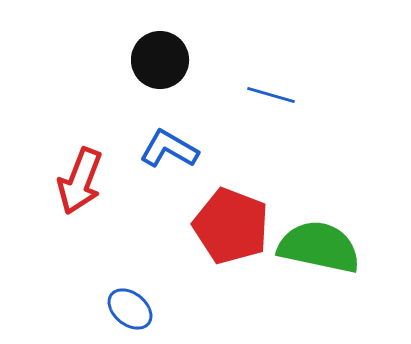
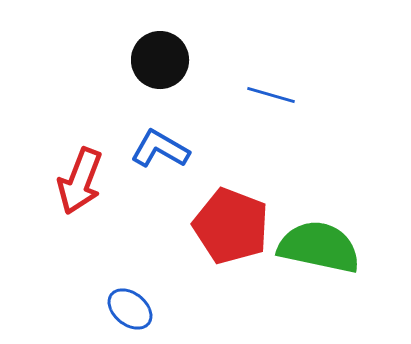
blue L-shape: moved 9 px left
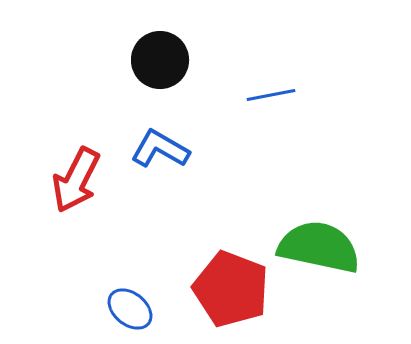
blue line: rotated 27 degrees counterclockwise
red arrow: moved 4 px left, 1 px up; rotated 6 degrees clockwise
red pentagon: moved 63 px down
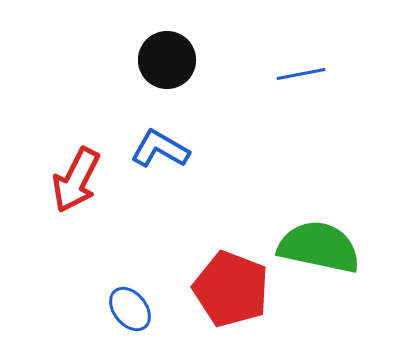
black circle: moved 7 px right
blue line: moved 30 px right, 21 px up
blue ellipse: rotated 12 degrees clockwise
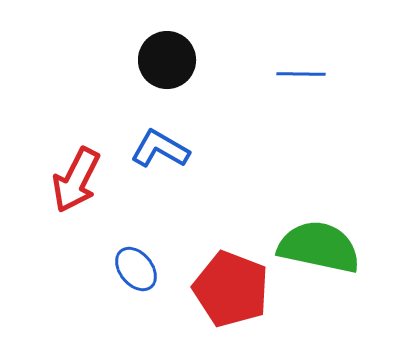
blue line: rotated 12 degrees clockwise
blue ellipse: moved 6 px right, 40 px up
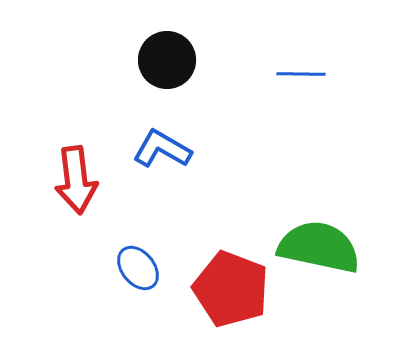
blue L-shape: moved 2 px right
red arrow: rotated 34 degrees counterclockwise
blue ellipse: moved 2 px right, 1 px up
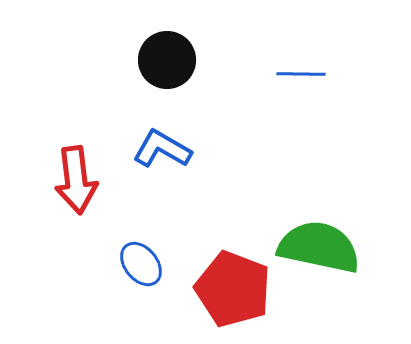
blue ellipse: moved 3 px right, 4 px up
red pentagon: moved 2 px right
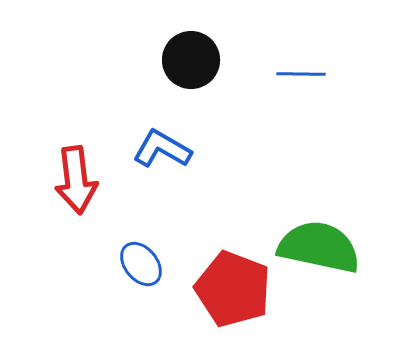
black circle: moved 24 px right
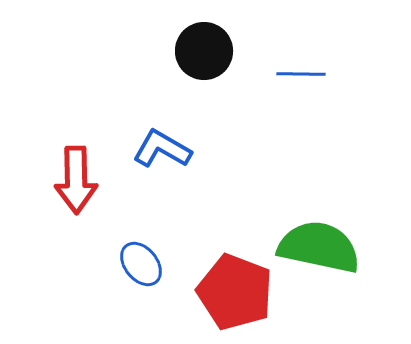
black circle: moved 13 px right, 9 px up
red arrow: rotated 6 degrees clockwise
red pentagon: moved 2 px right, 3 px down
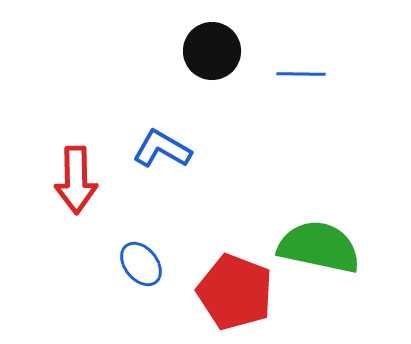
black circle: moved 8 px right
